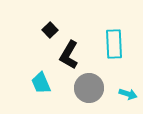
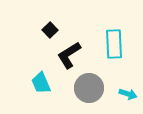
black L-shape: rotated 28 degrees clockwise
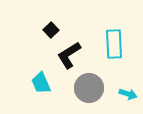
black square: moved 1 px right
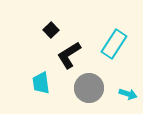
cyan rectangle: rotated 36 degrees clockwise
cyan trapezoid: rotated 15 degrees clockwise
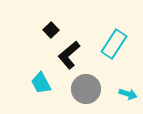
black L-shape: rotated 8 degrees counterclockwise
cyan trapezoid: rotated 20 degrees counterclockwise
gray circle: moved 3 px left, 1 px down
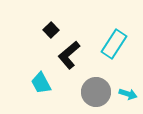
gray circle: moved 10 px right, 3 px down
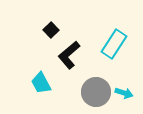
cyan arrow: moved 4 px left, 1 px up
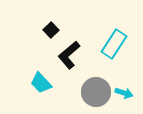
cyan trapezoid: rotated 15 degrees counterclockwise
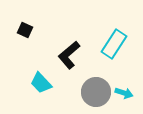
black square: moved 26 px left; rotated 21 degrees counterclockwise
